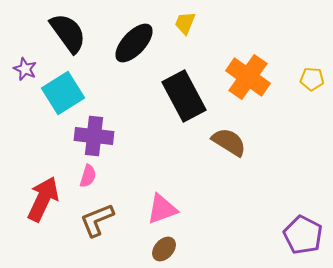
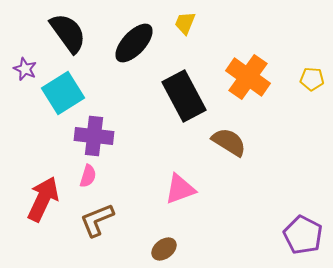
pink triangle: moved 18 px right, 20 px up
brown ellipse: rotated 10 degrees clockwise
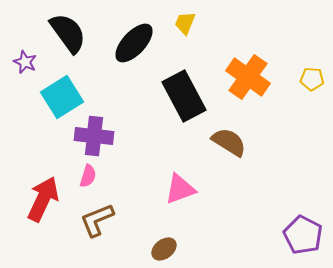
purple star: moved 7 px up
cyan square: moved 1 px left, 4 px down
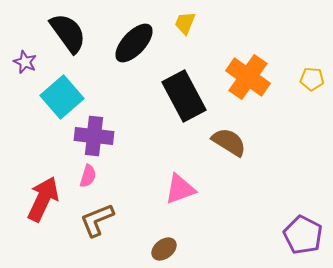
cyan square: rotated 9 degrees counterclockwise
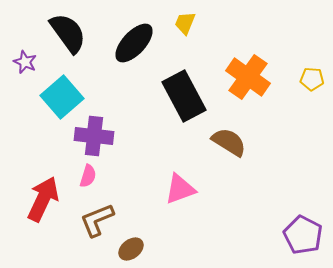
brown ellipse: moved 33 px left
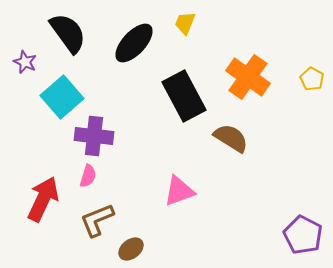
yellow pentagon: rotated 25 degrees clockwise
brown semicircle: moved 2 px right, 4 px up
pink triangle: moved 1 px left, 2 px down
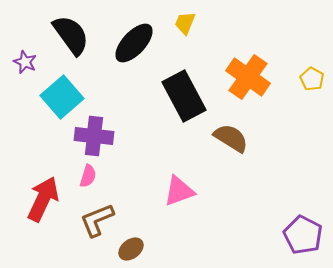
black semicircle: moved 3 px right, 2 px down
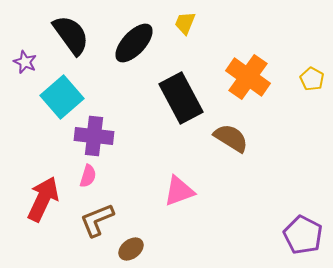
black rectangle: moved 3 px left, 2 px down
